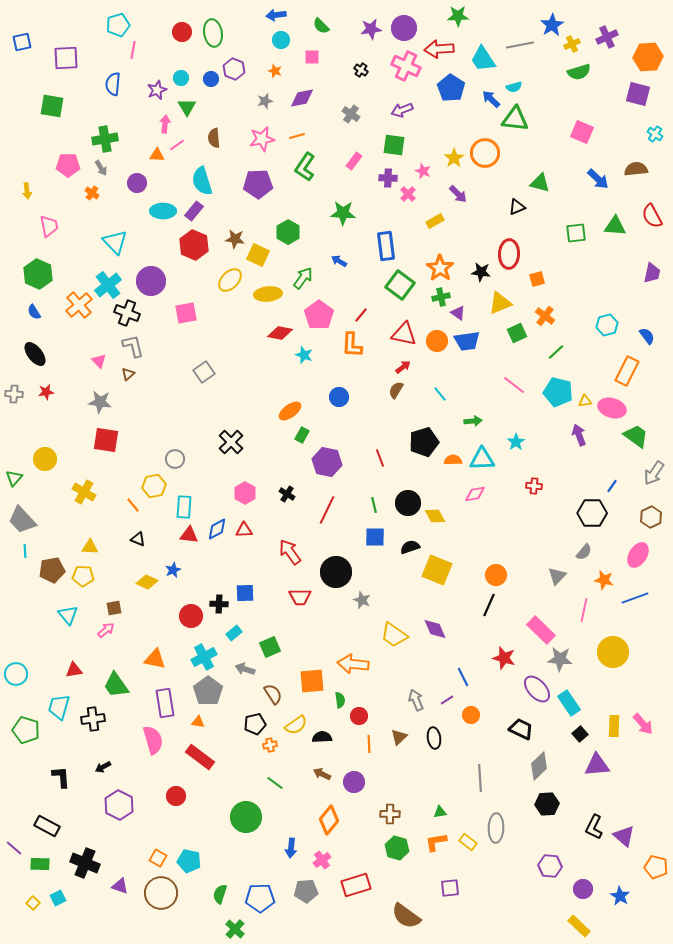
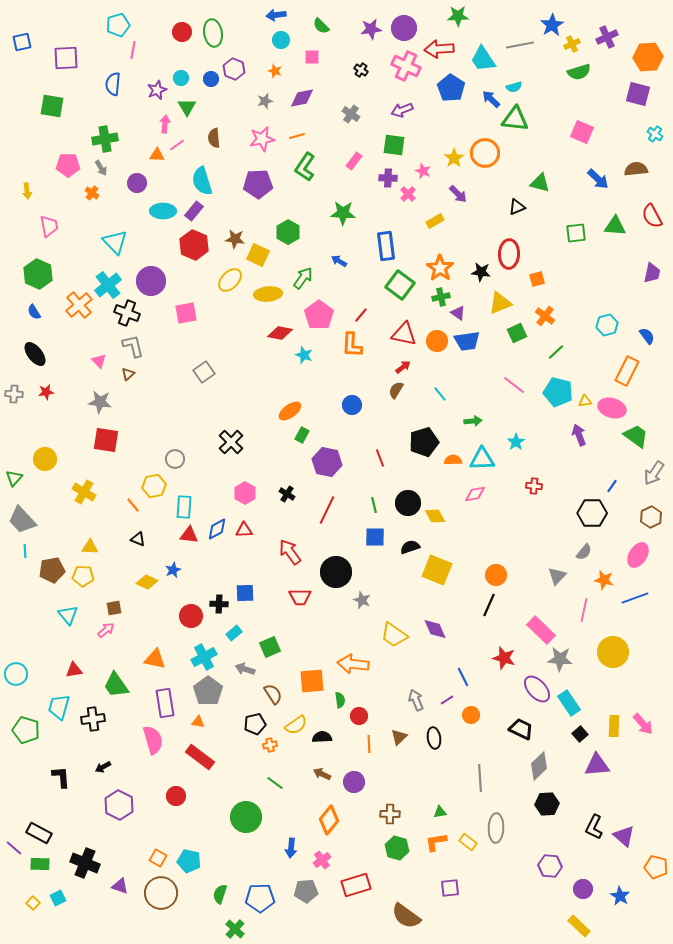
blue circle at (339, 397): moved 13 px right, 8 px down
black rectangle at (47, 826): moved 8 px left, 7 px down
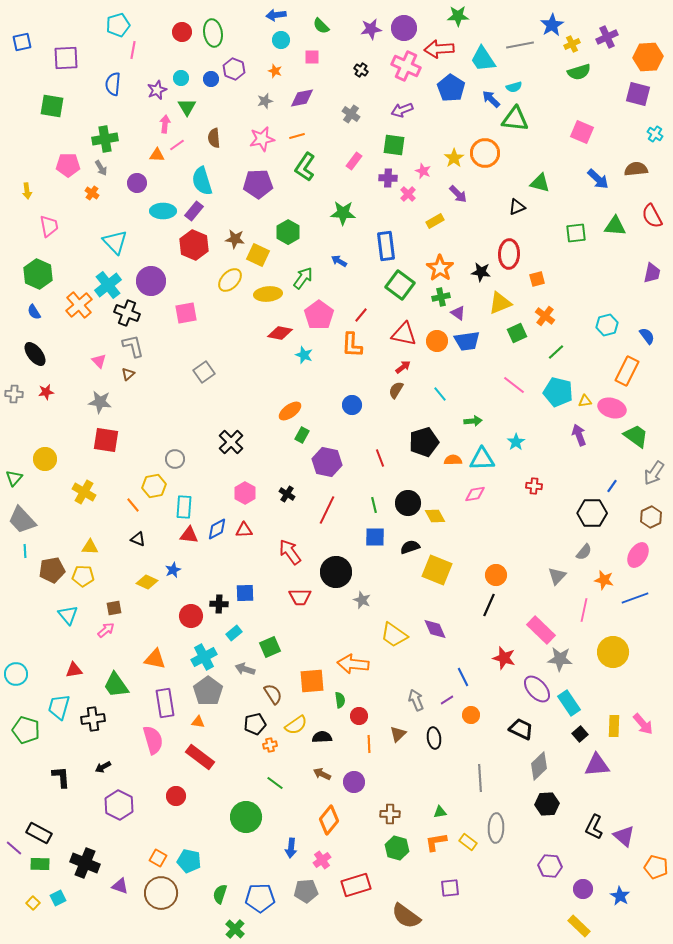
brown triangle at (399, 737): moved 1 px left, 3 px up
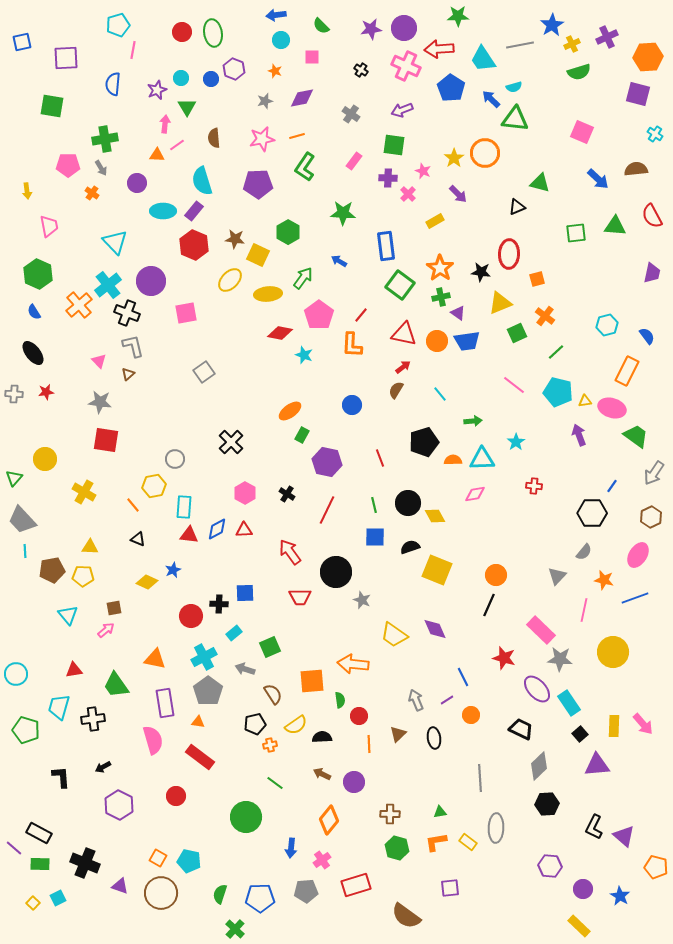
black ellipse at (35, 354): moved 2 px left, 1 px up
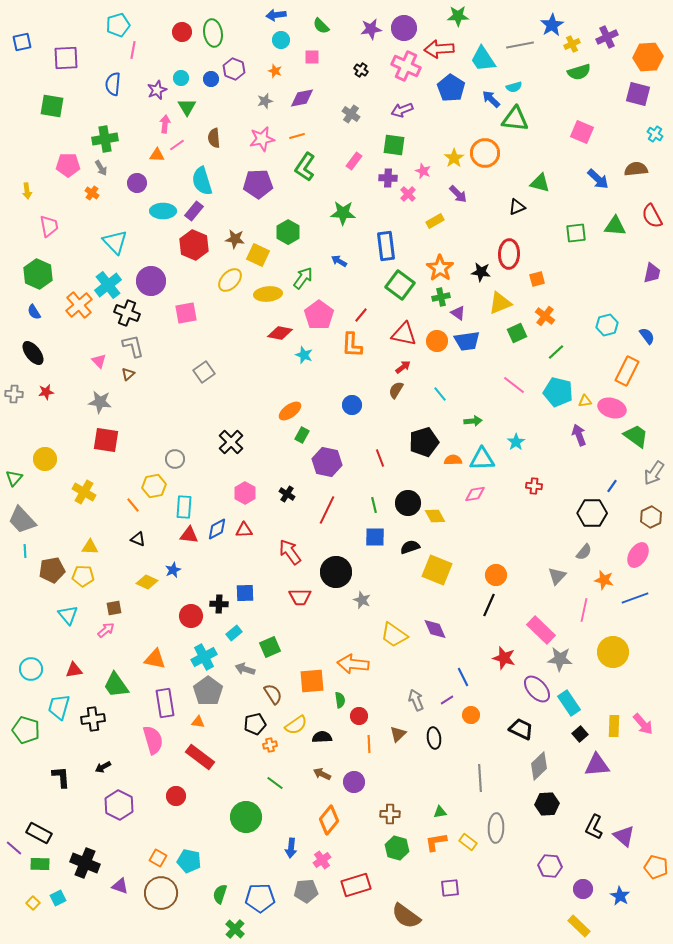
cyan circle at (16, 674): moved 15 px right, 5 px up
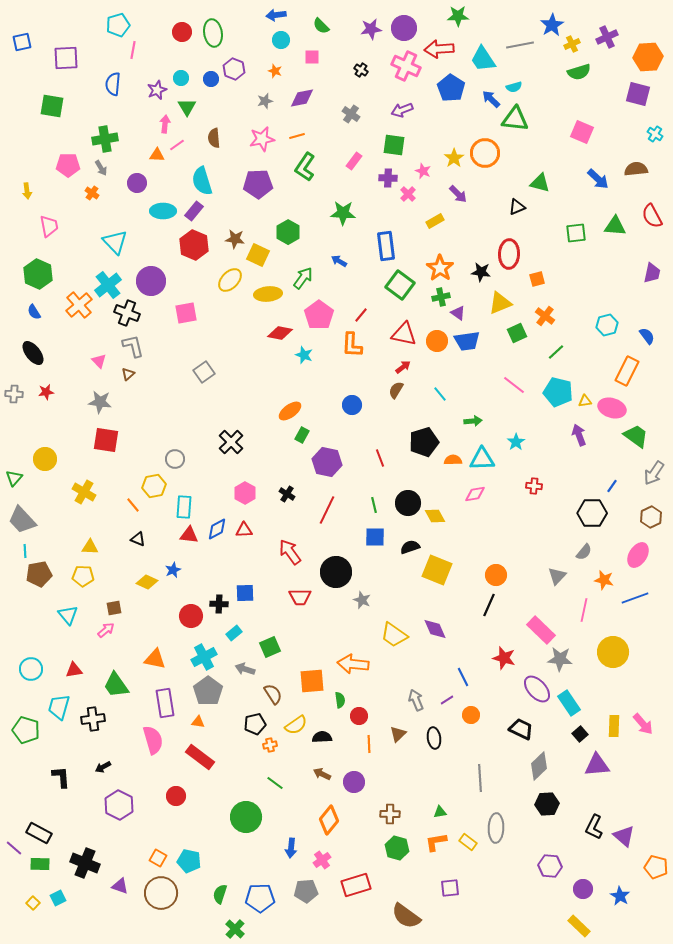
brown pentagon at (52, 570): moved 13 px left, 4 px down
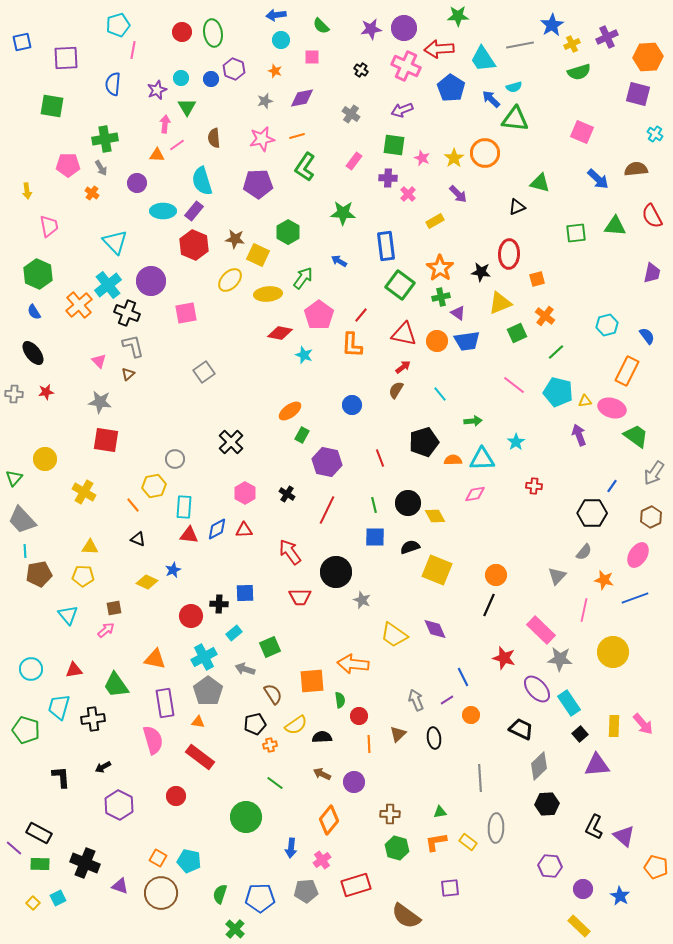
pink star at (423, 171): moved 1 px left, 13 px up
